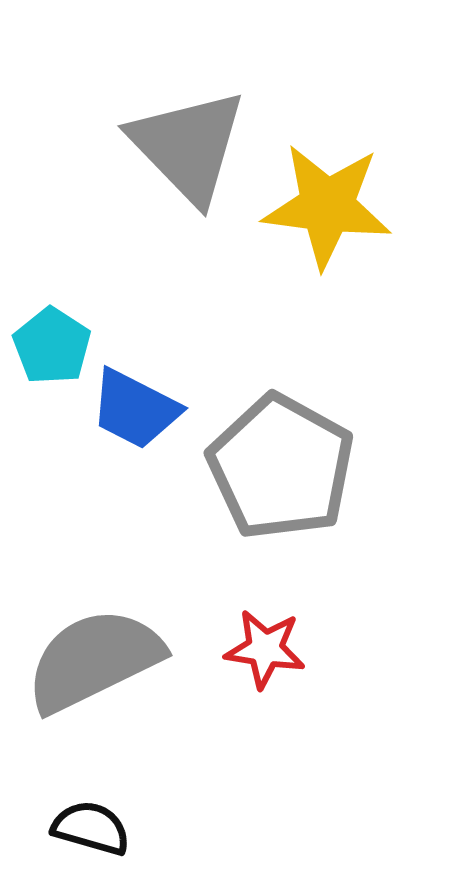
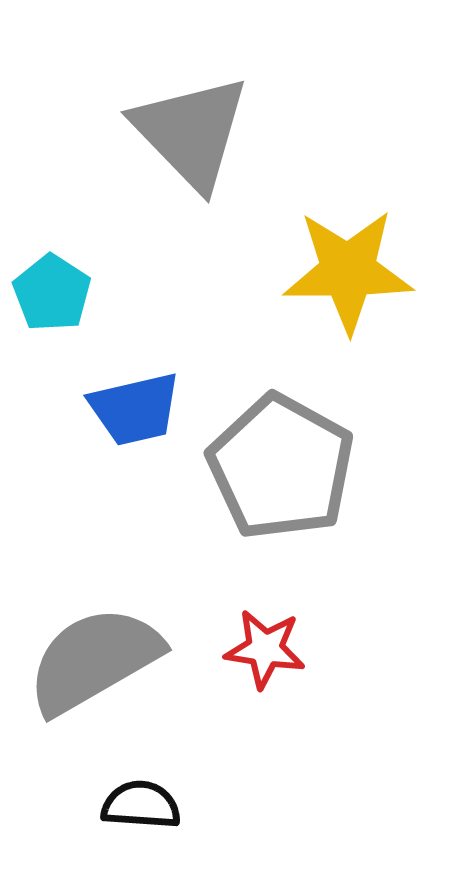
gray triangle: moved 3 px right, 14 px up
yellow star: moved 21 px right, 65 px down; rotated 7 degrees counterclockwise
cyan pentagon: moved 53 px up
blue trapezoid: rotated 40 degrees counterclockwise
gray semicircle: rotated 4 degrees counterclockwise
black semicircle: moved 50 px right, 23 px up; rotated 12 degrees counterclockwise
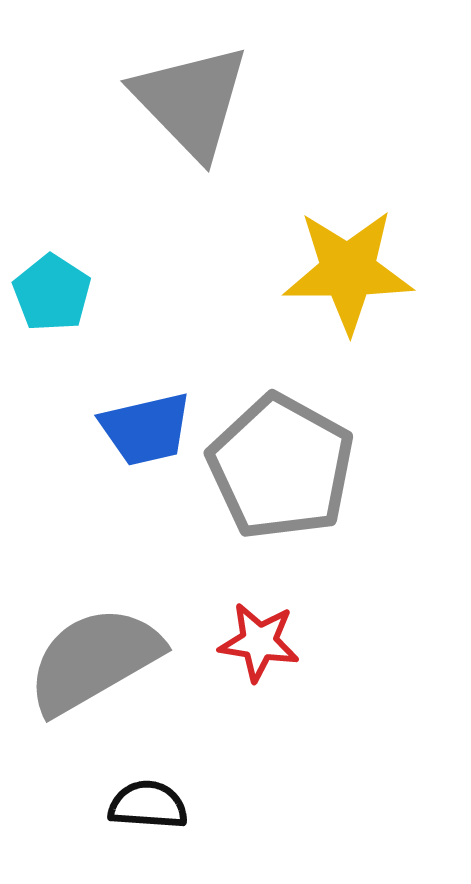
gray triangle: moved 31 px up
blue trapezoid: moved 11 px right, 20 px down
red star: moved 6 px left, 7 px up
black semicircle: moved 7 px right
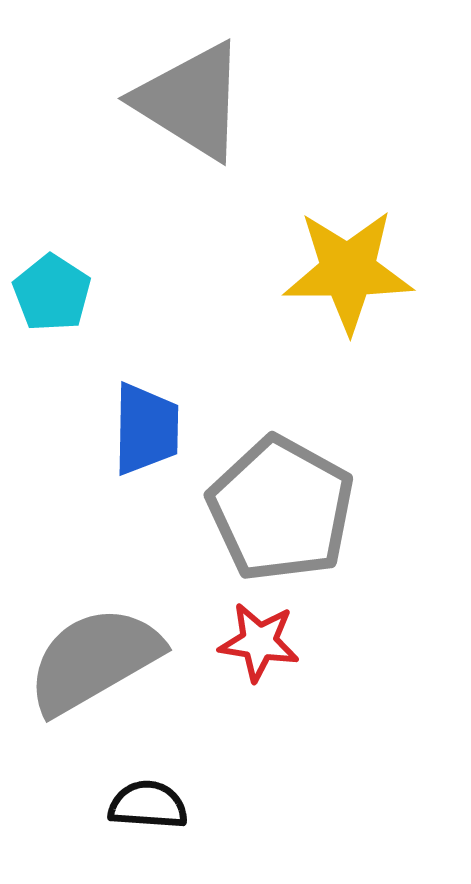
gray triangle: rotated 14 degrees counterclockwise
blue trapezoid: rotated 76 degrees counterclockwise
gray pentagon: moved 42 px down
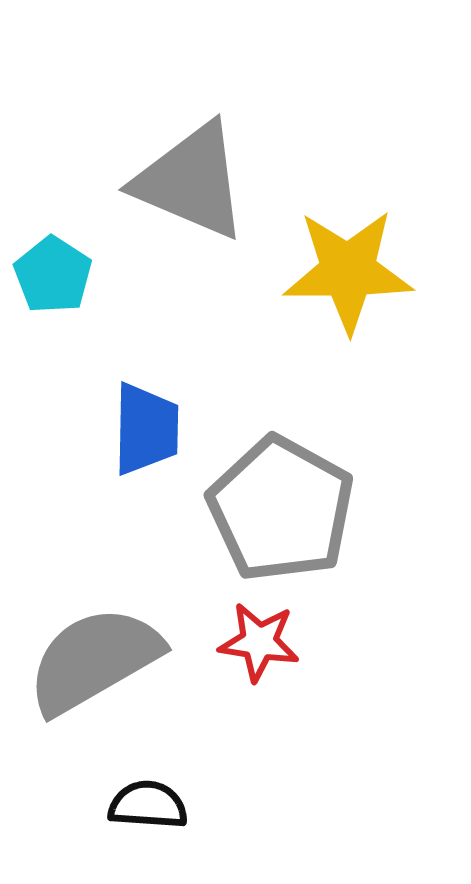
gray triangle: moved 80 px down; rotated 9 degrees counterclockwise
cyan pentagon: moved 1 px right, 18 px up
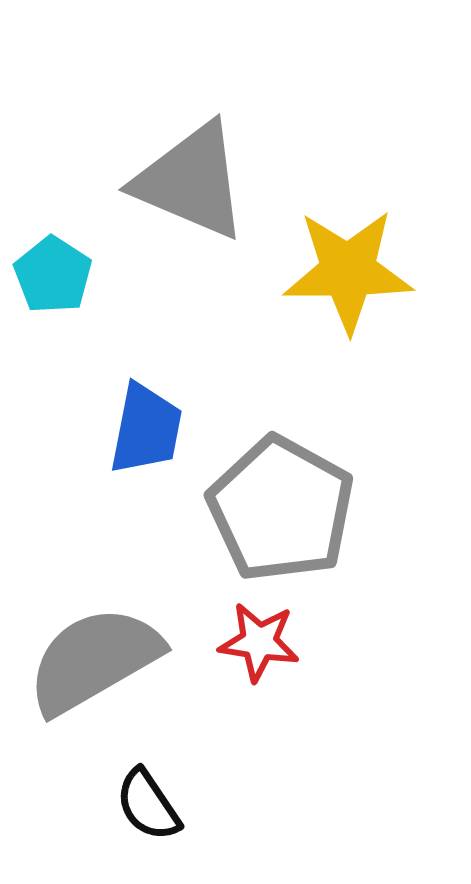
blue trapezoid: rotated 10 degrees clockwise
black semicircle: rotated 128 degrees counterclockwise
